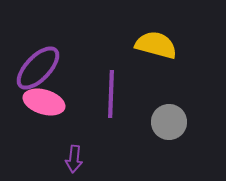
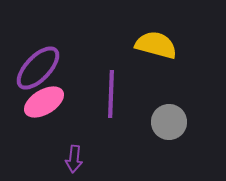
pink ellipse: rotated 48 degrees counterclockwise
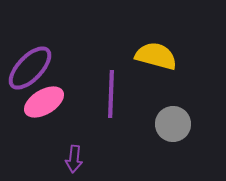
yellow semicircle: moved 11 px down
purple ellipse: moved 8 px left
gray circle: moved 4 px right, 2 px down
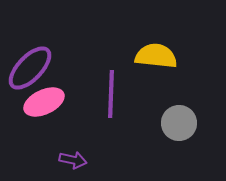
yellow semicircle: rotated 9 degrees counterclockwise
pink ellipse: rotated 6 degrees clockwise
gray circle: moved 6 px right, 1 px up
purple arrow: moved 1 px left, 1 px down; rotated 84 degrees counterclockwise
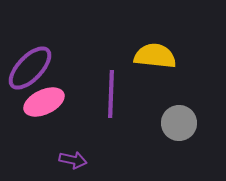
yellow semicircle: moved 1 px left
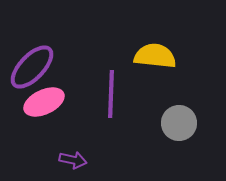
purple ellipse: moved 2 px right, 1 px up
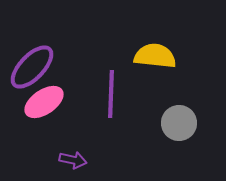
pink ellipse: rotated 9 degrees counterclockwise
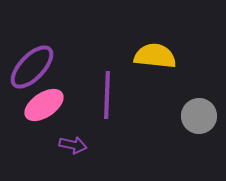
purple line: moved 4 px left, 1 px down
pink ellipse: moved 3 px down
gray circle: moved 20 px right, 7 px up
purple arrow: moved 15 px up
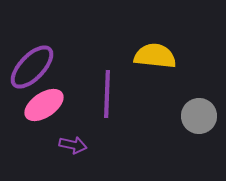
purple line: moved 1 px up
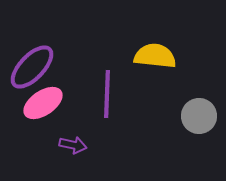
pink ellipse: moved 1 px left, 2 px up
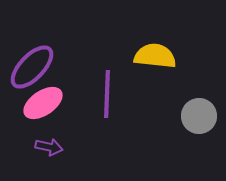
purple arrow: moved 24 px left, 2 px down
